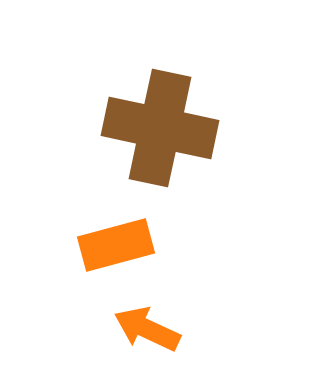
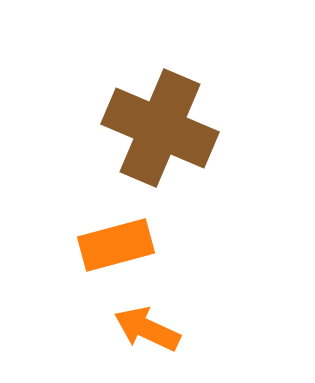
brown cross: rotated 11 degrees clockwise
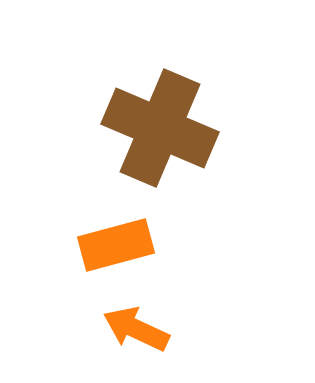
orange arrow: moved 11 px left
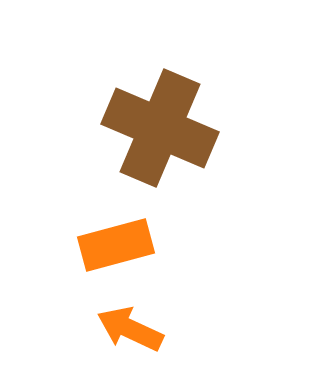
orange arrow: moved 6 px left
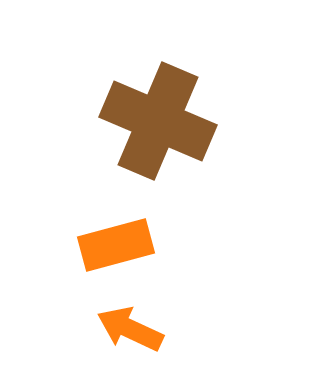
brown cross: moved 2 px left, 7 px up
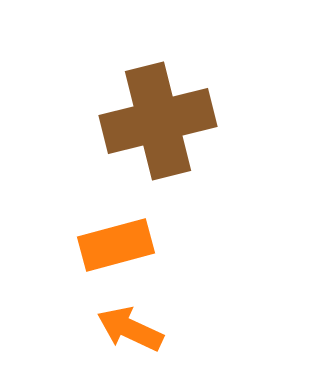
brown cross: rotated 37 degrees counterclockwise
